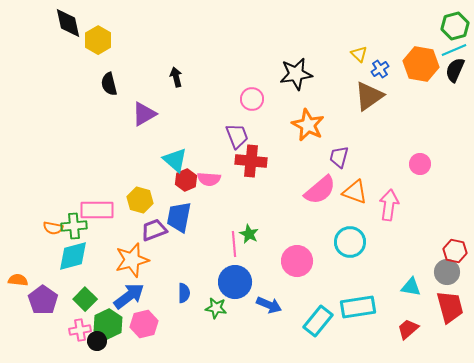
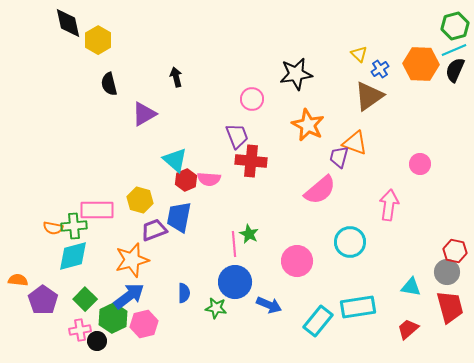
orange hexagon at (421, 64): rotated 8 degrees counterclockwise
orange triangle at (355, 192): moved 49 px up
green hexagon at (108, 324): moved 5 px right, 6 px up
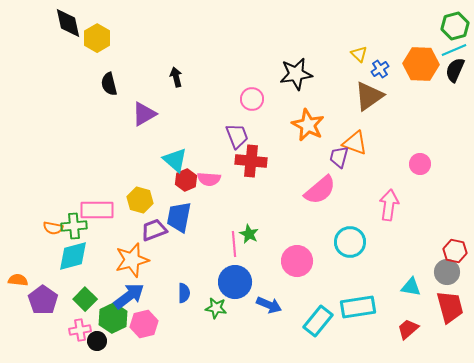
yellow hexagon at (98, 40): moved 1 px left, 2 px up
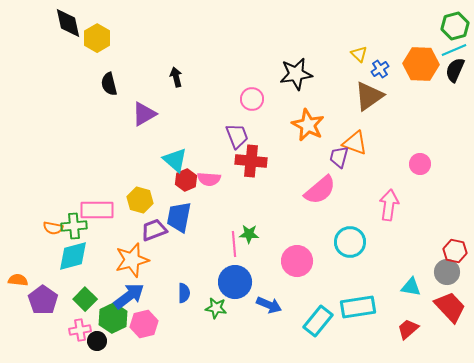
green star at (249, 234): rotated 24 degrees counterclockwise
red trapezoid at (450, 307): rotated 28 degrees counterclockwise
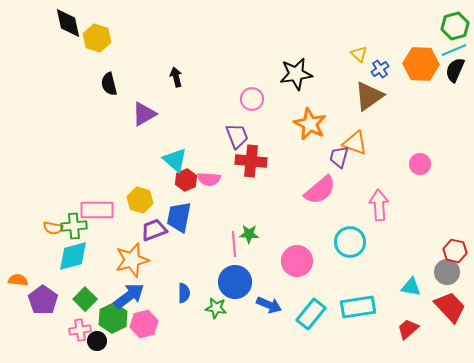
yellow hexagon at (97, 38): rotated 12 degrees counterclockwise
orange star at (308, 125): moved 2 px right, 1 px up
pink arrow at (389, 205): moved 10 px left; rotated 12 degrees counterclockwise
cyan rectangle at (318, 321): moved 7 px left, 7 px up
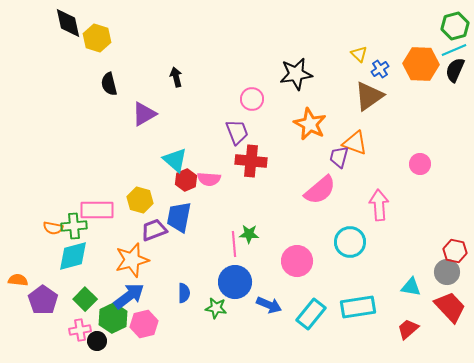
purple trapezoid at (237, 136): moved 4 px up
